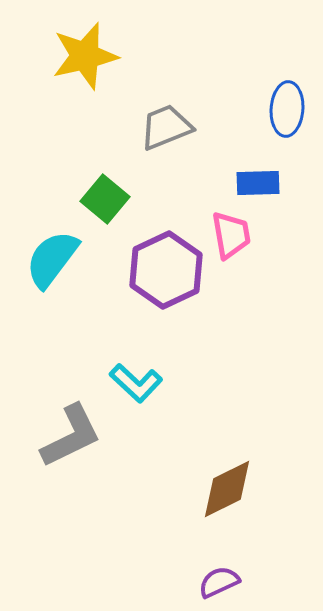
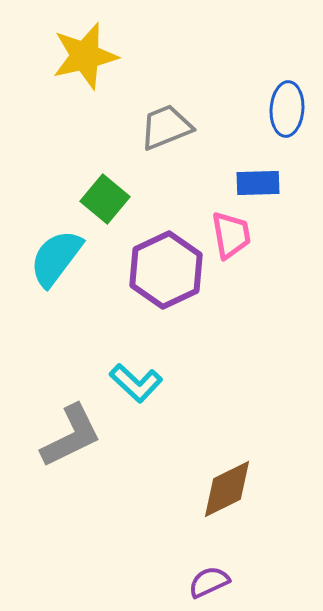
cyan semicircle: moved 4 px right, 1 px up
purple semicircle: moved 10 px left
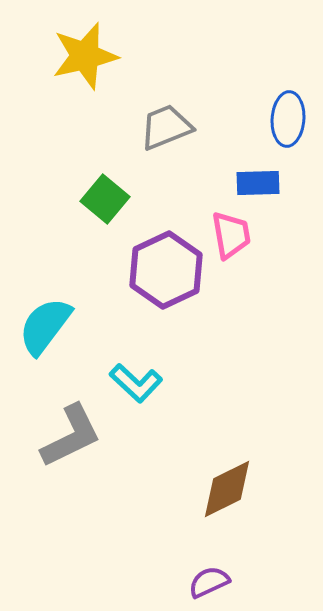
blue ellipse: moved 1 px right, 10 px down
cyan semicircle: moved 11 px left, 68 px down
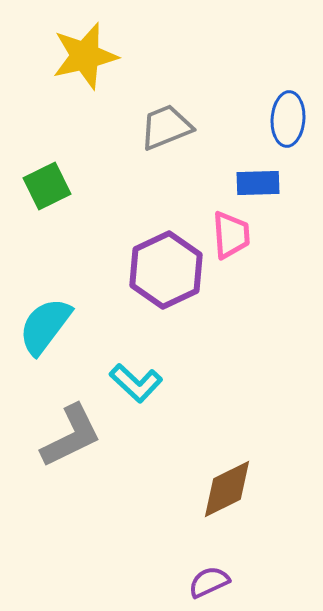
green square: moved 58 px left, 13 px up; rotated 24 degrees clockwise
pink trapezoid: rotated 6 degrees clockwise
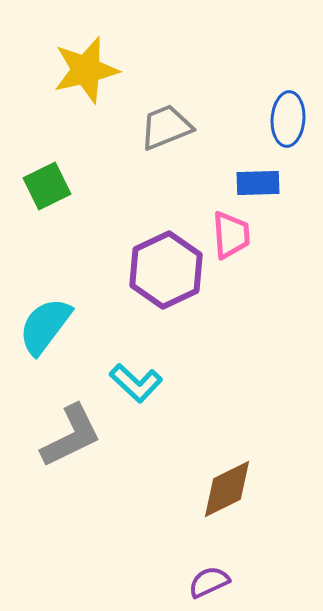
yellow star: moved 1 px right, 14 px down
